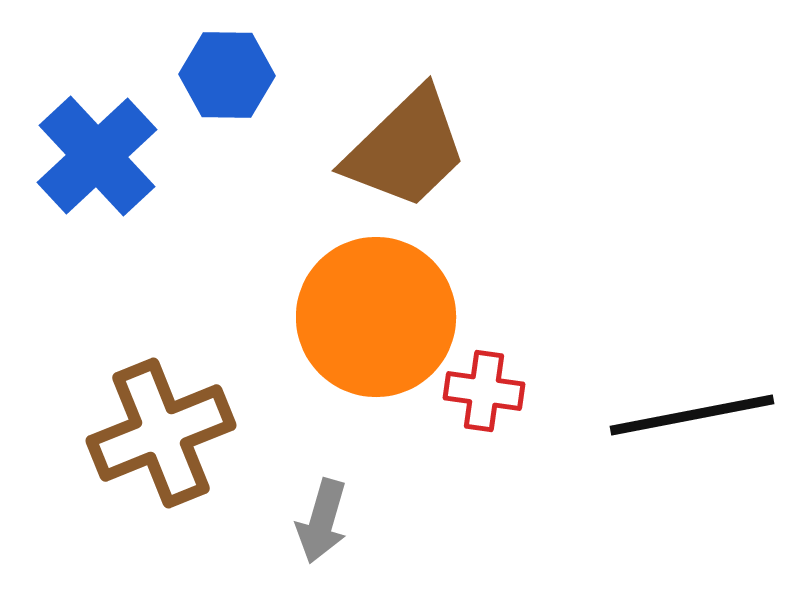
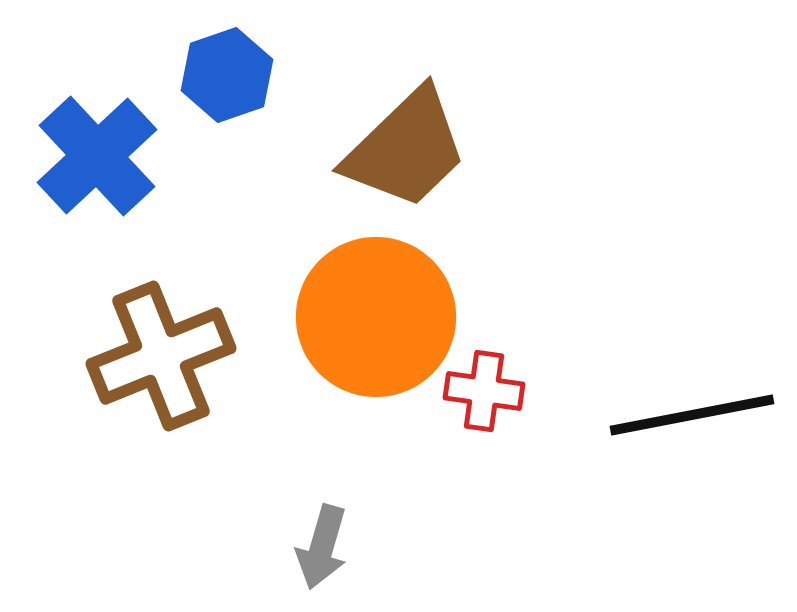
blue hexagon: rotated 20 degrees counterclockwise
brown cross: moved 77 px up
gray arrow: moved 26 px down
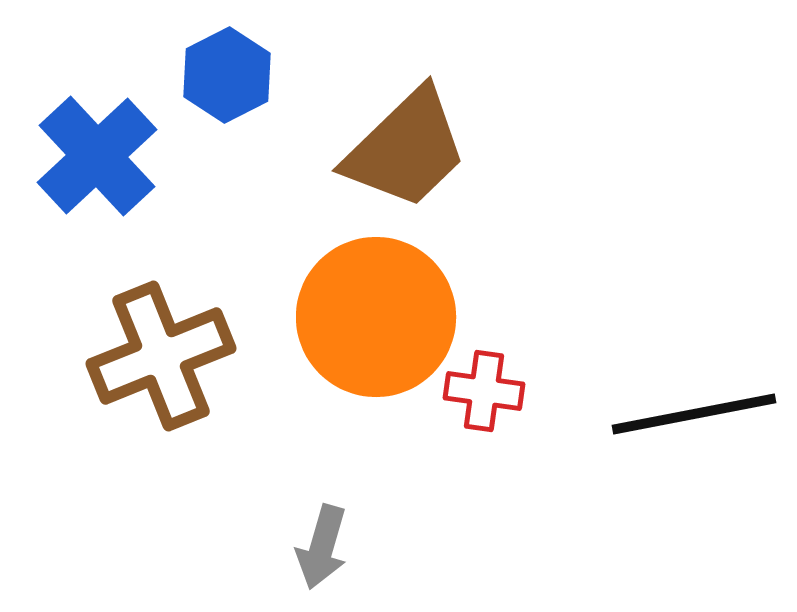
blue hexagon: rotated 8 degrees counterclockwise
black line: moved 2 px right, 1 px up
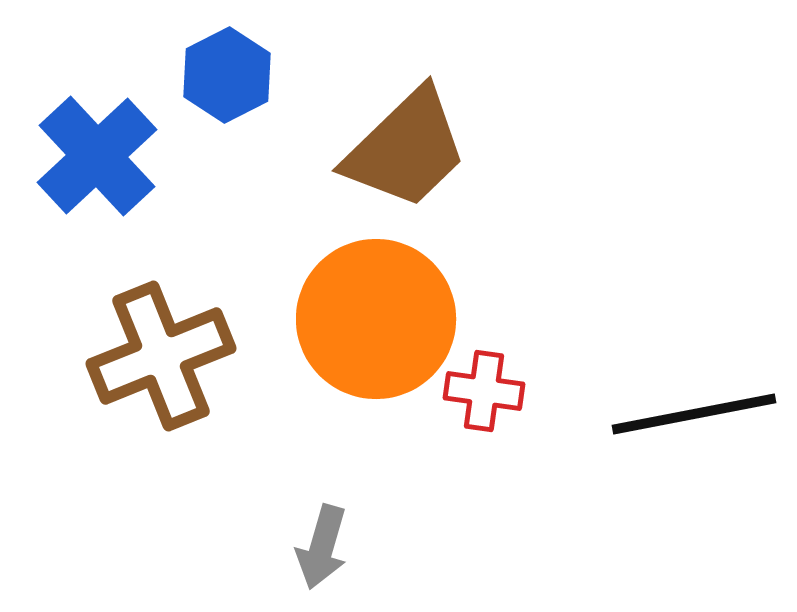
orange circle: moved 2 px down
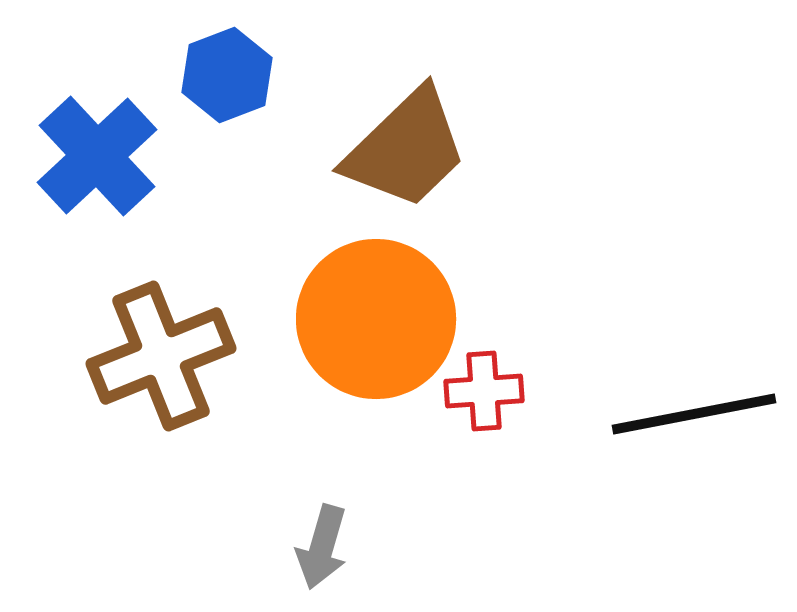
blue hexagon: rotated 6 degrees clockwise
red cross: rotated 12 degrees counterclockwise
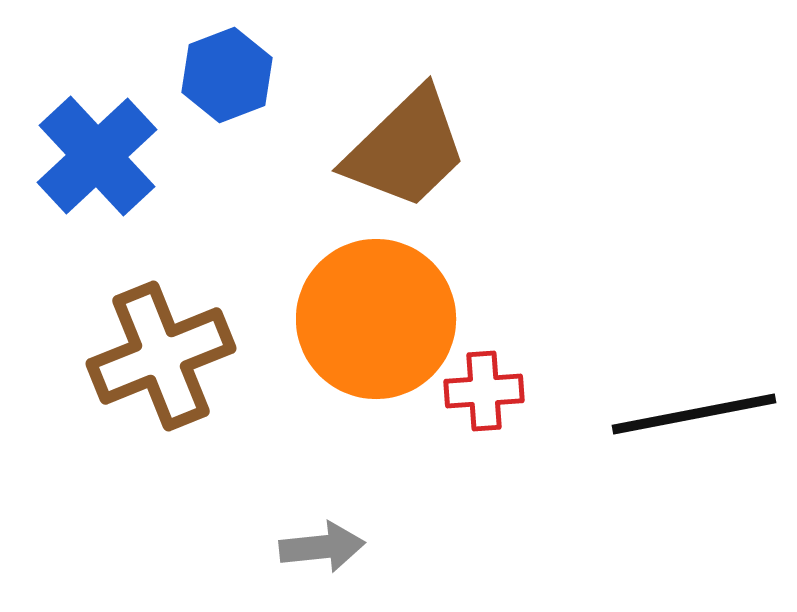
gray arrow: rotated 112 degrees counterclockwise
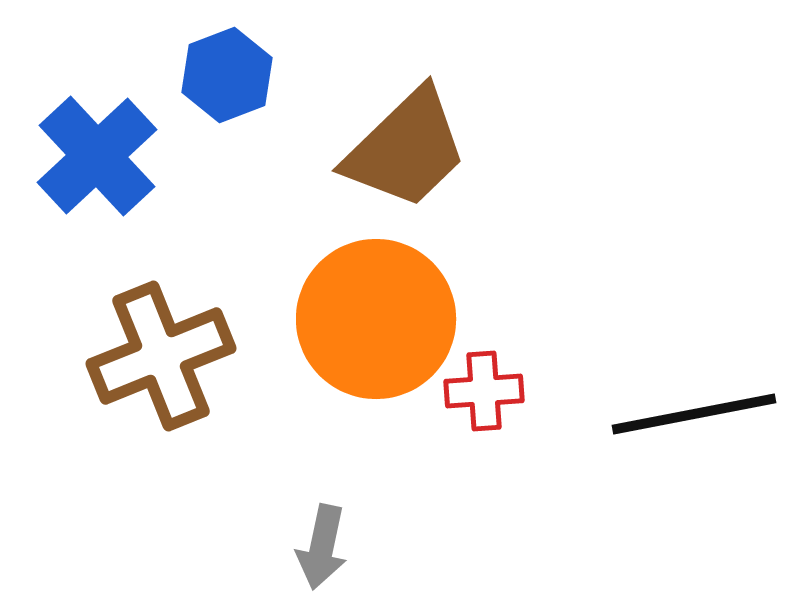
gray arrow: rotated 108 degrees clockwise
